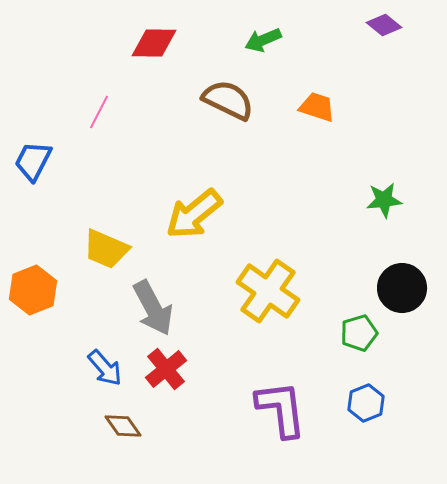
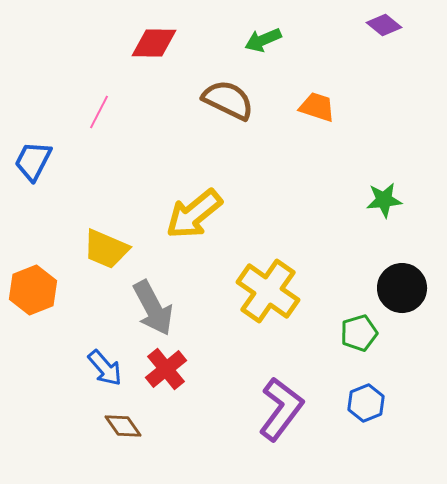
purple L-shape: rotated 44 degrees clockwise
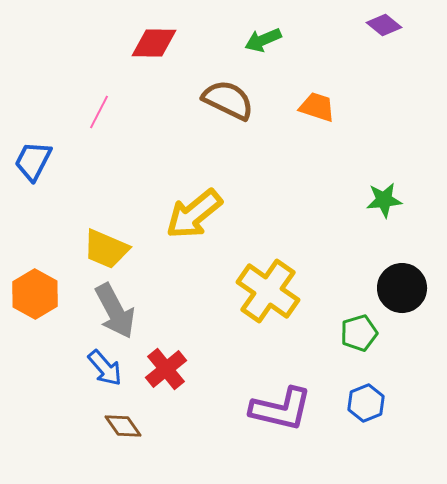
orange hexagon: moved 2 px right, 4 px down; rotated 9 degrees counterclockwise
gray arrow: moved 38 px left, 3 px down
purple L-shape: rotated 66 degrees clockwise
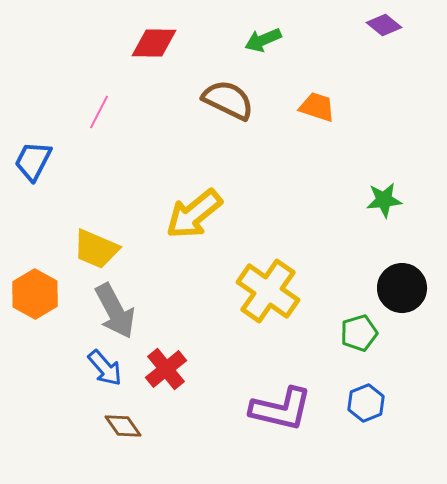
yellow trapezoid: moved 10 px left
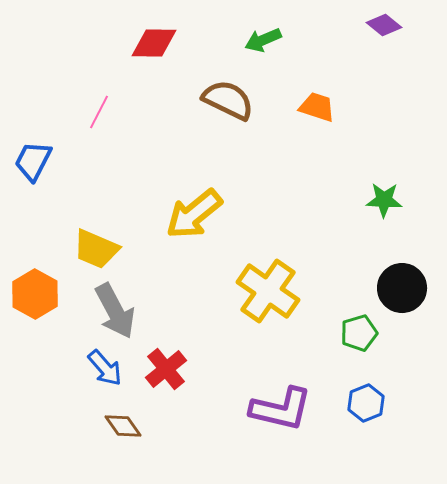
green star: rotated 9 degrees clockwise
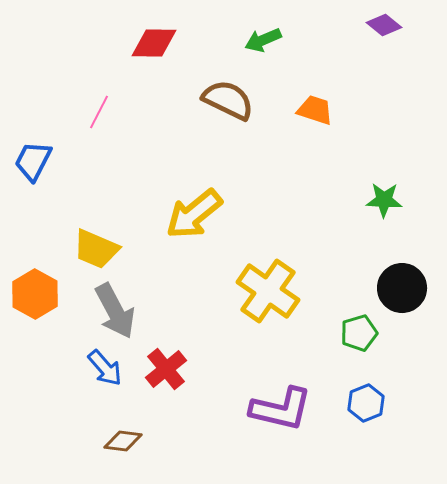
orange trapezoid: moved 2 px left, 3 px down
brown diamond: moved 15 px down; rotated 48 degrees counterclockwise
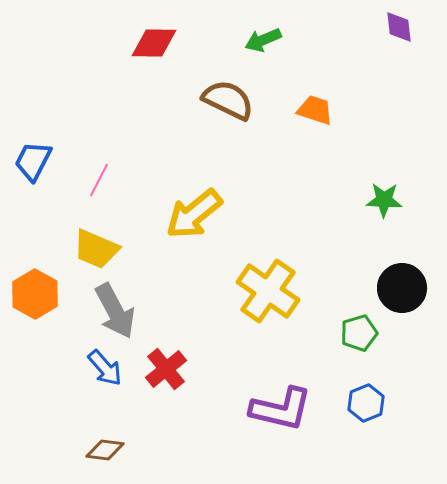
purple diamond: moved 15 px right, 2 px down; rotated 44 degrees clockwise
pink line: moved 68 px down
brown diamond: moved 18 px left, 9 px down
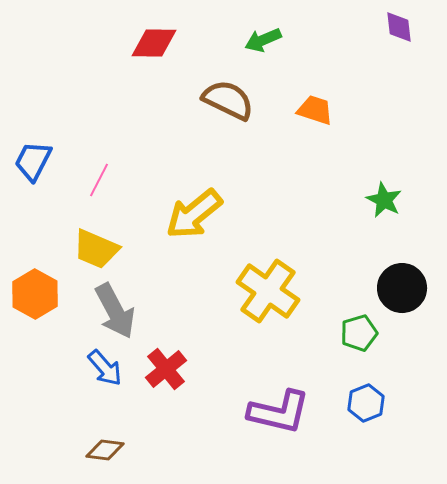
green star: rotated 24 degrees clockwise
purple L-shape: moved 2 px left, 3 px down
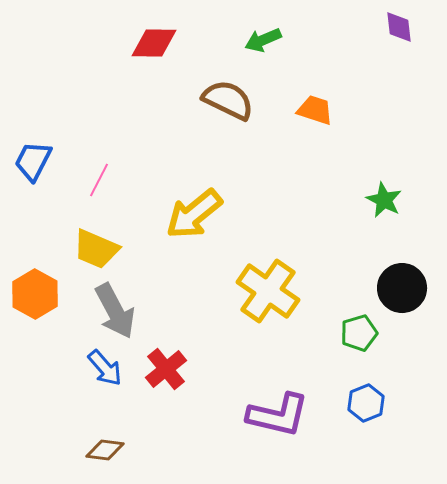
purple L-shape: moved 1 px left, 3 px down
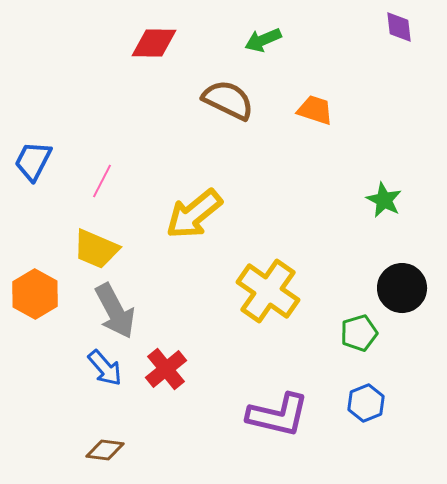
pink line: moved 3 px right, 1 px down
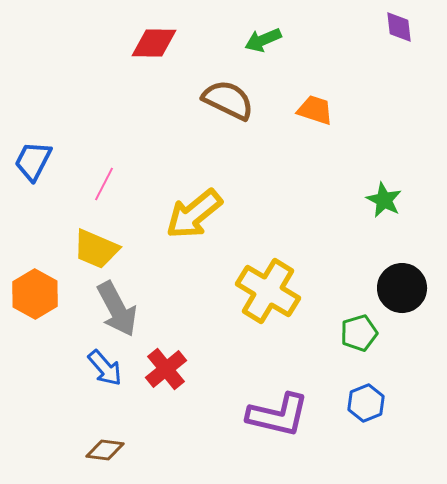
pink line: moved 2 px right, 3 px down
yellow cross: rotated 4 degrees counterclockwise
gray arrow: moved 2 px right, 2 px up
